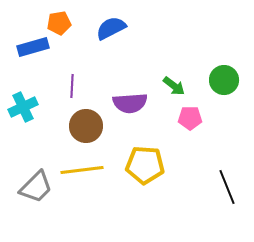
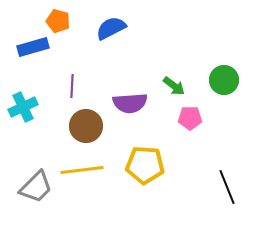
orange pentagon: moved 1 px left, 2 px up; rotated 25 degrees clockwise
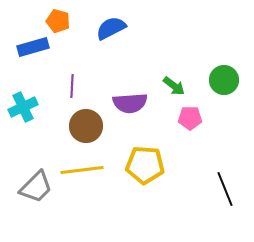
black line: moved 2 px left, 2 px down
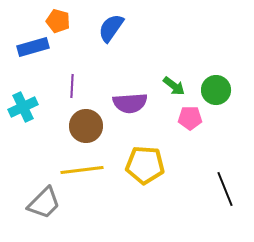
blue semicircle: rotated 28 degrees counterclockwise
green circle: moved 8 px left, 10 px down
gray trapezoid: moved 8 px right, 16 px down
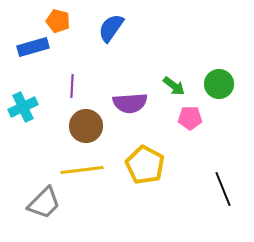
green circle: moved 3 px right, 6 px up
yellow pentagon: rotated 24 degrees clockwise
black line: moved 2 px left
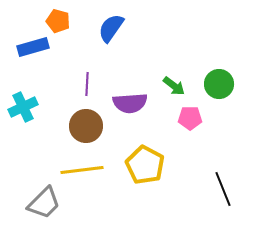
purple line: moved 15 px right, 2 px up
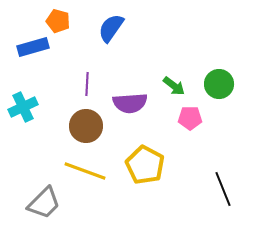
yellow line: moved 3 px right, 1 px down; rotated 27 degrees clockwise
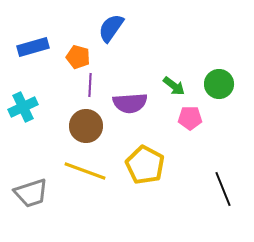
orange pentagon: moved 20 px right, 36 px down
purple line: moved 3 px right, 1 px down
gray trapezoid: moved 13 px left, 10 px up; rotated 27 degrees clockwise
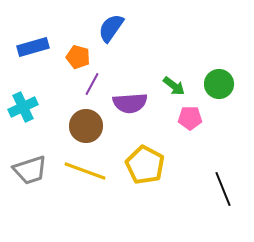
purple line: moved 2 px right, 1 px up; rotated 25 degrees clockwise
gray trapezoid: moved 1 px left, 23 px up
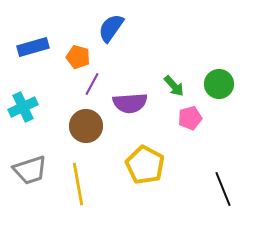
green arrow: rotated 10 degrees clockwise
pink pentagon: rotated 15 degrees counterclockwise
yellow line: moved 7 px left, 13 px down; rotated 60 degrees clockwise
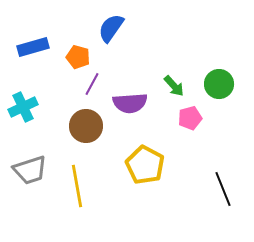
yellow line: moved 1 px left, 2 px down
